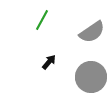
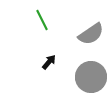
green line: rotated 55 degrees counterclockwise
gray semicircle: moved 1 px left, 2 px down
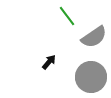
green line: moved 25 px right, 4 px up; rotated 10 degrees counterclockwise
gray semicircle: moved 3 px right, 3 px down
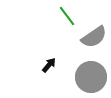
black arrow: moved 3 px down
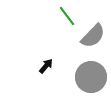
gray semicircle: moved 1 px left, 1 px up; rotated 12 degrees counterclockwise
black arrow: moved 3 px left, 1 px down
